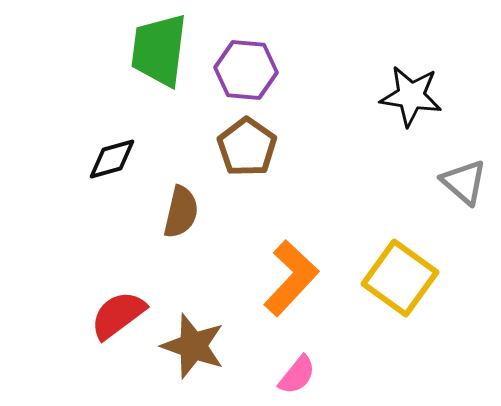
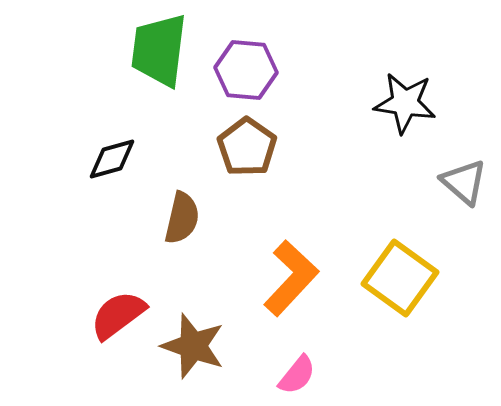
black star: moved 6 px left, 7 px down
brown semicircle: moved 1 px right, 6 px down
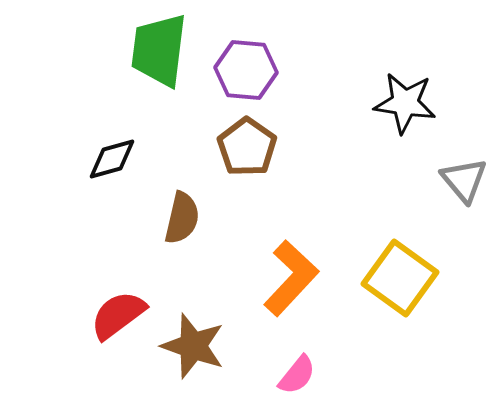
gray triangle: moved 2 px up; rotated 9 degrees clockwise
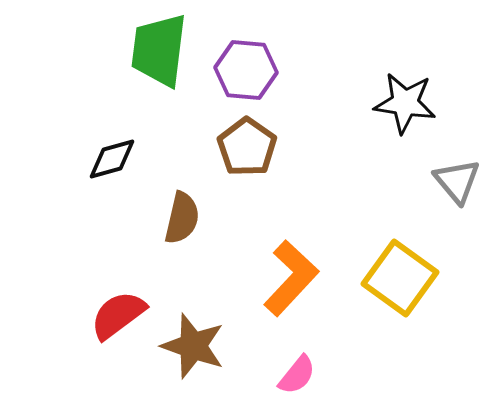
gray triangle: moved 7 px left, 1 px down
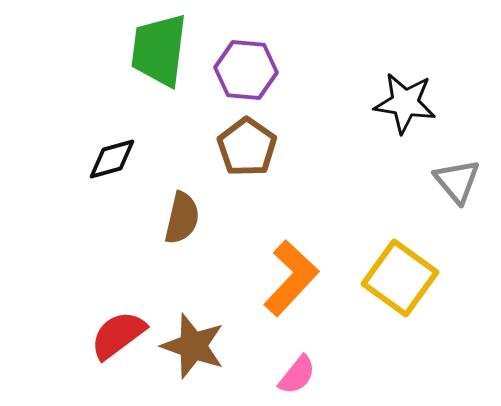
red semicircle: moved 20 px down
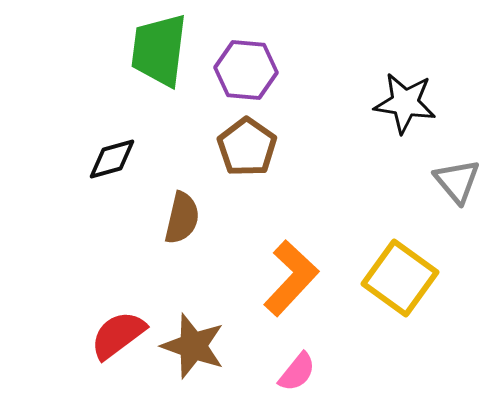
pink semicircle: moved 3 px up
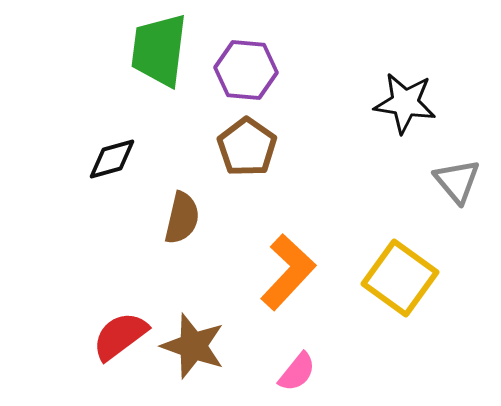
orange L-shape: moved 3 px left, 6 px up
red semicircle: moved 2 px right, 1 px down
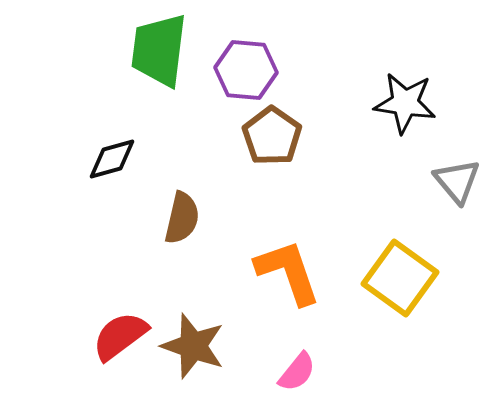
brown pentagon: moved 25 px right, 11 px up
orange L-shape: rotated 62 degrees counterclockwise
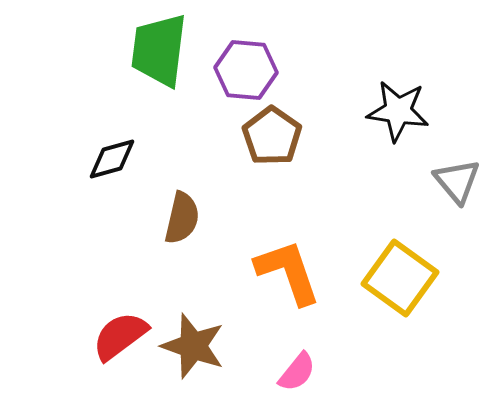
black star: moved 7 px left, 8 px down
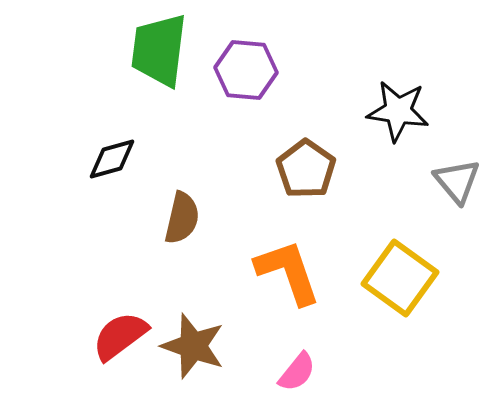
brown pentagon: moved 34 px right, 33 px down
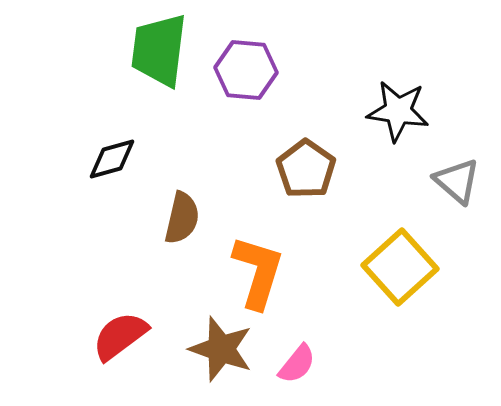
gray triangle: rotated 9 degrees counterclockwise
orange L-shape: moved 30 px left; rotated 36 degrees clockwise
yellow square: moved 11 px up; rotated 12 degrees clockwise
brown star: moved 28 px right, 3 px down
pink semicircle: moved 8 px up
